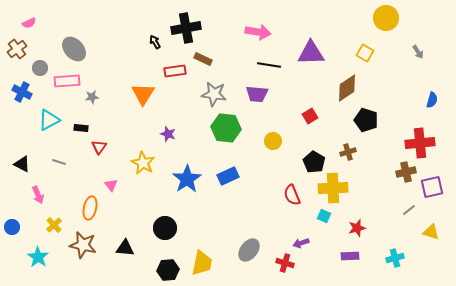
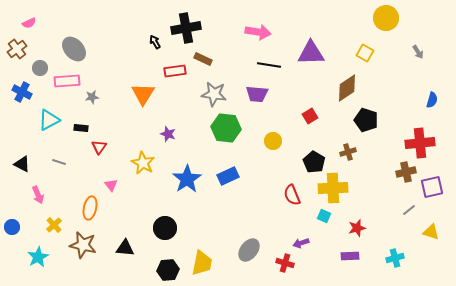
cyan star at (38, 257): rotated 10 degrees clockwise
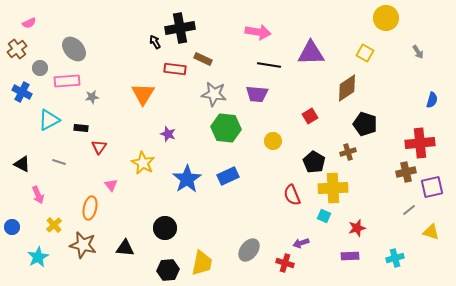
black cross at (186, 28): moved 6 px left
red rectangle at (175, 71): moved 2 px up; rotated 15 degrees clockwise
black pentagon at (366, 120): moved 1 px left, 4 px down
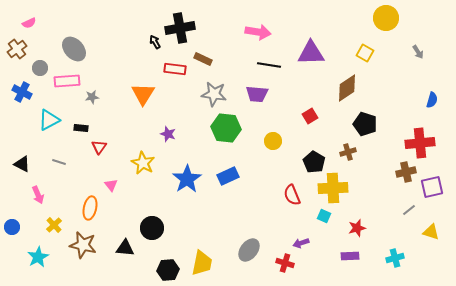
black circle at (165, 228): moved 13 px left
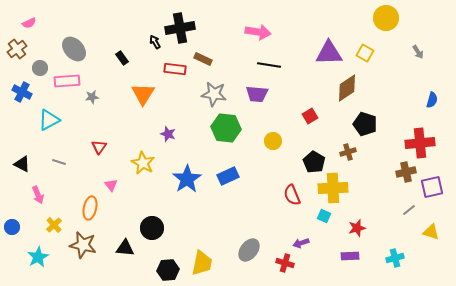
purple triangle at (311, 53): moved 18 px right
black rectangle at (81, 128): moved 41 px right, 70 px up; rotated 48 degrees clockwise
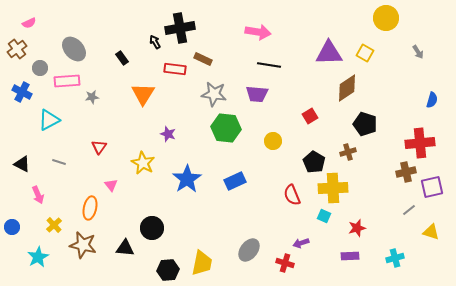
blue rectangle at (228, 176): moved 7 px right, 5 px down
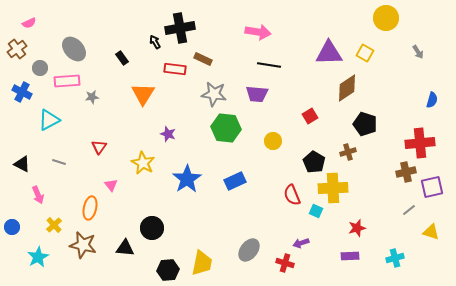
cyan square at (324, 216): moved 8 px left, 5 px up
